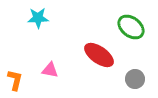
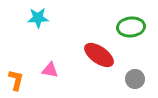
green ellipse: rotated 44 degrees counterclockwise
orange L-shape: moved 1 px right
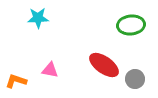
green ellipse: moved 2 px up
red ellipse: moved 5 px right, 10 px down
orange L-shape: moved 1 px down; rotated 85 degrees counterclockwise
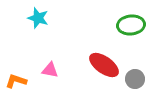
cyan star: rotated 20 degrees clockwise
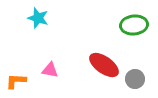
green ellipse: moved 3 px right
orange L-shape: rotated 15 degrees counterclockwise
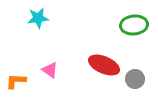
cyan star: rotated 25 degrees counterclockwise
red ellipse: rotated 12 degrees counterclockwise
pink triangle: rotated 24 degrees clockwise
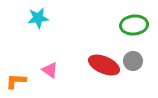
gray circle: moved 2 px left, 18 px up
